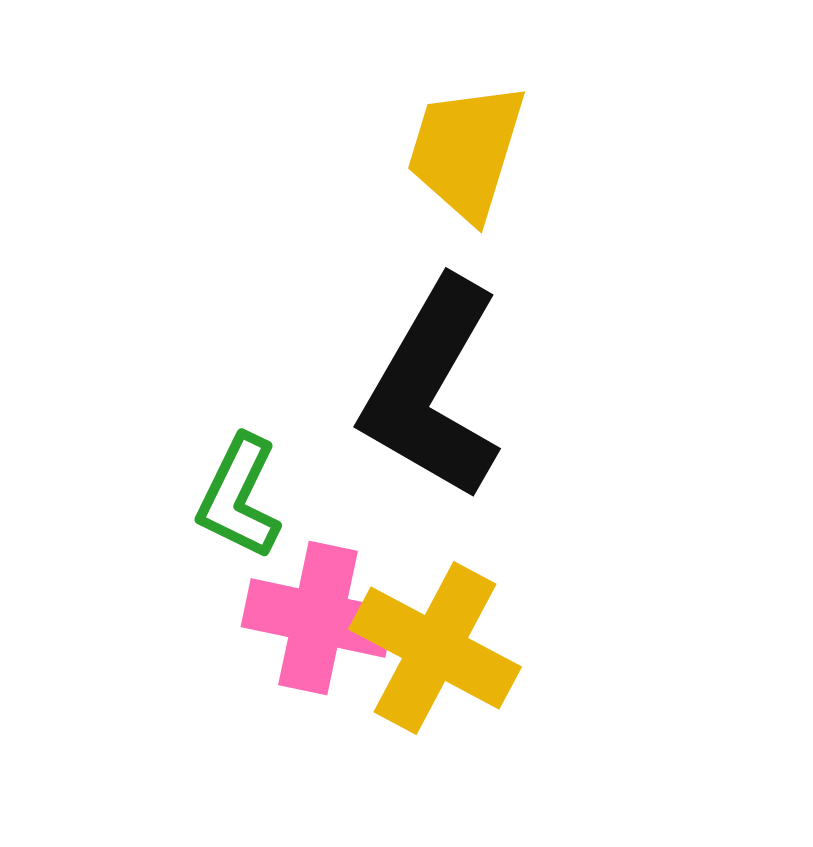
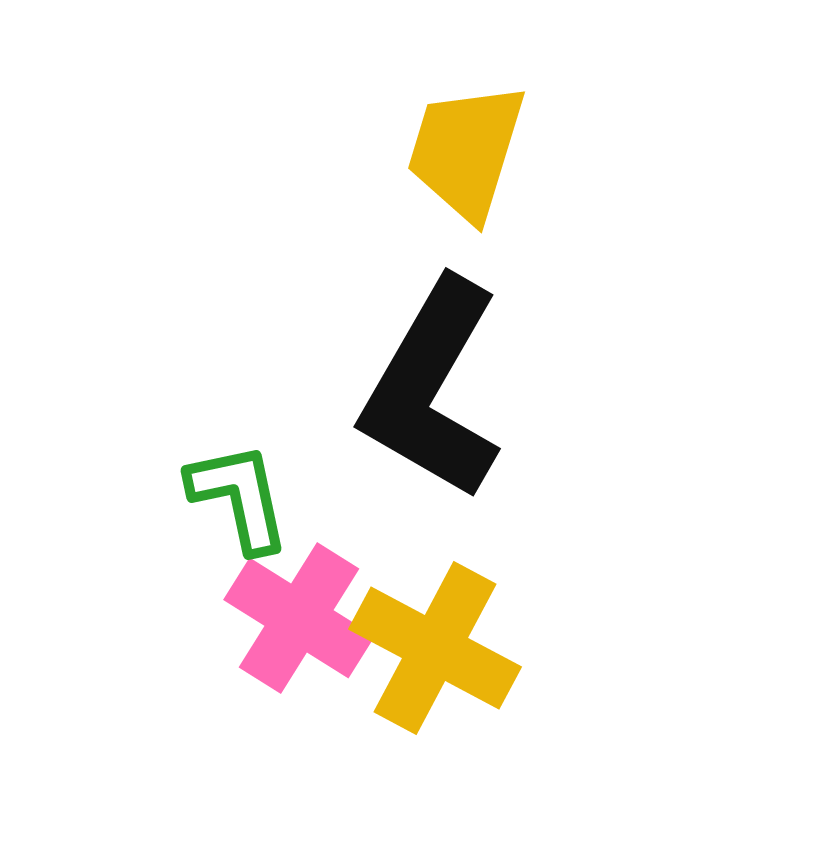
green L-shape: rotated 142 degrees clockwise
pink cross: moved 19 px left; rotated 20 degrees clockwise
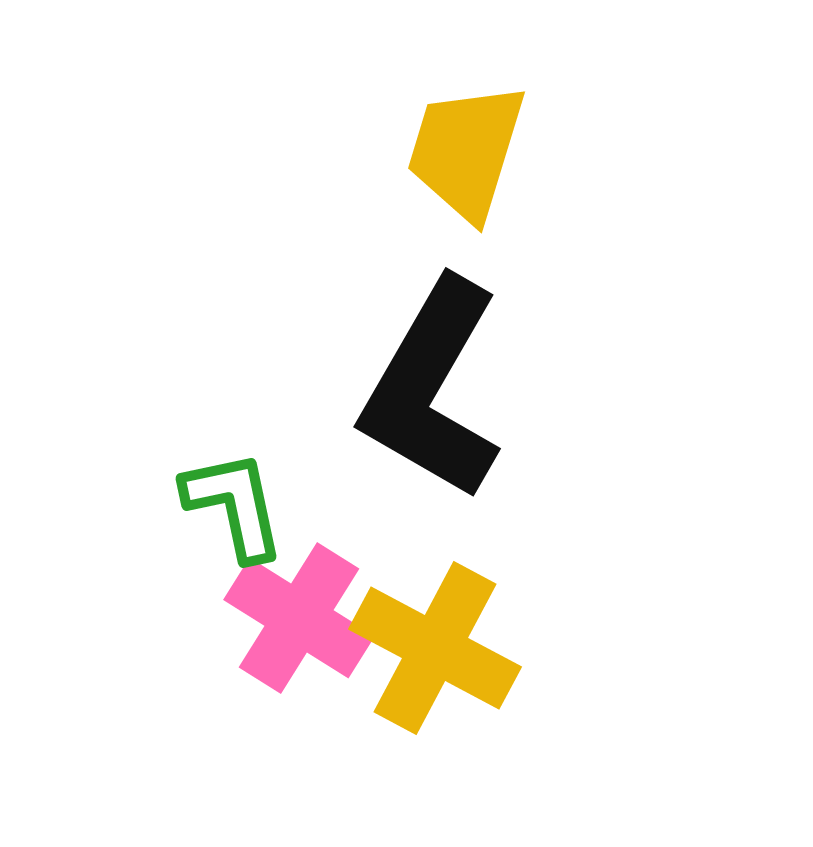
green L-shape: moved 5 px left, 8 px down
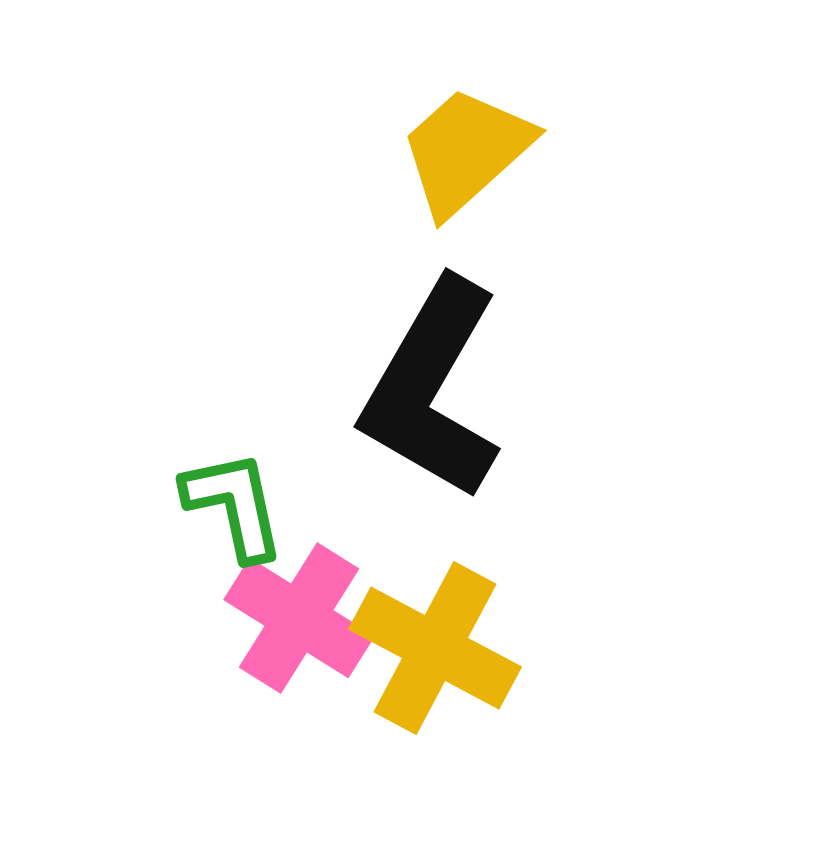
yellow trapezoid: rotated 31 degrees clockwise
